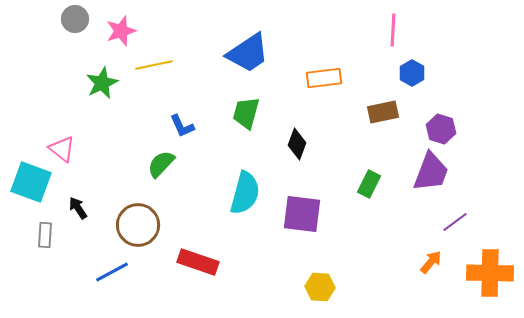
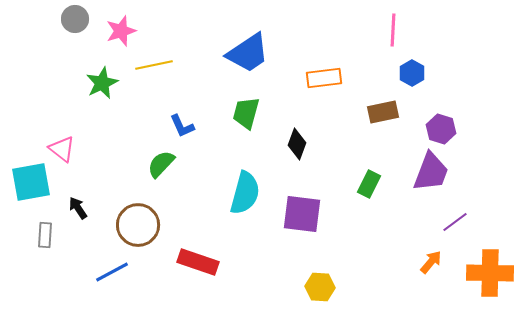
cyan square: rotated 30 degrees counterclockwise
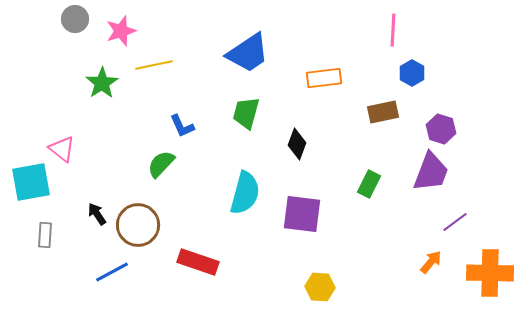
green star: rotated 8 degrees counterclockwise
black arrow: moved 19 px right, 6 px down
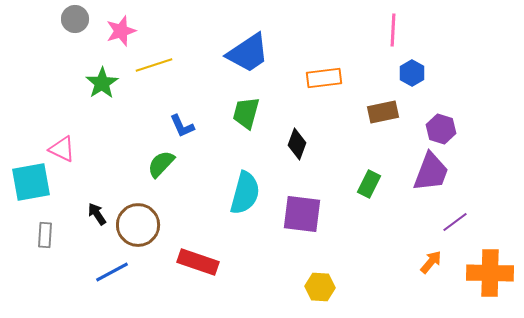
yellow line: rotated 6 degrees counterclockwise
pink triangle: rotated 12 degrees counterclockwise
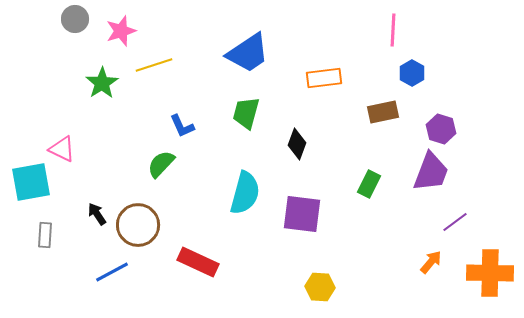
red rectangle: rotated 6 degrees clockwise
